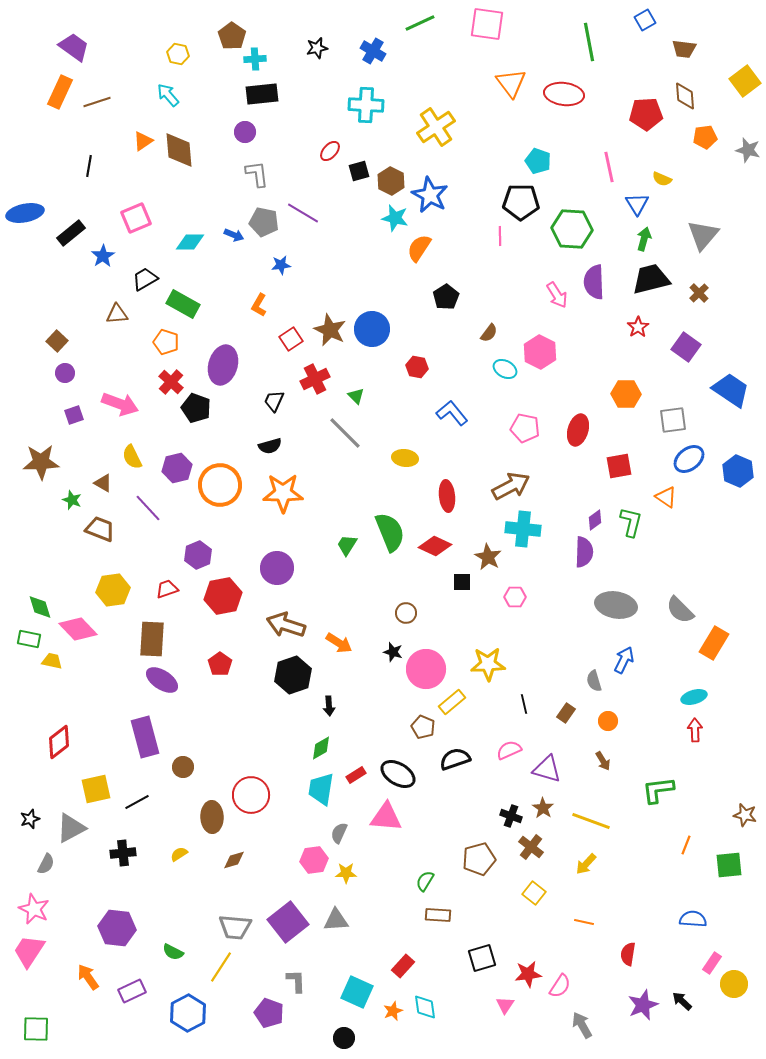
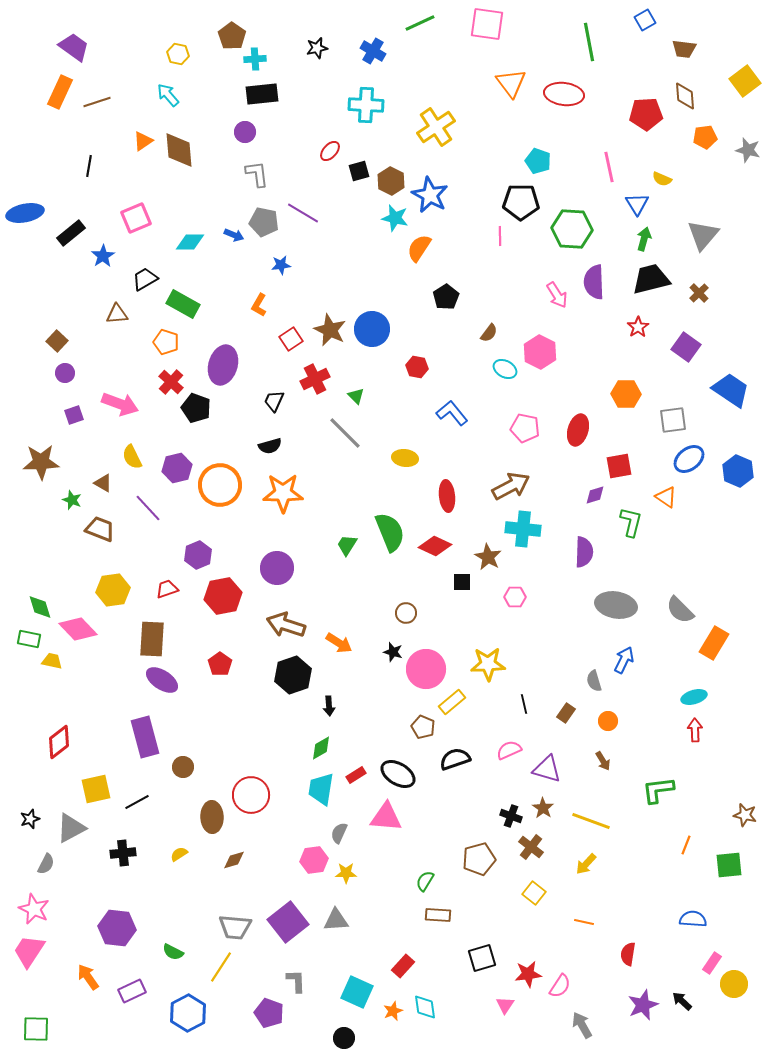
purple diamond at (595, 520): moved 25 px up; rotated 20 degrees clockwise
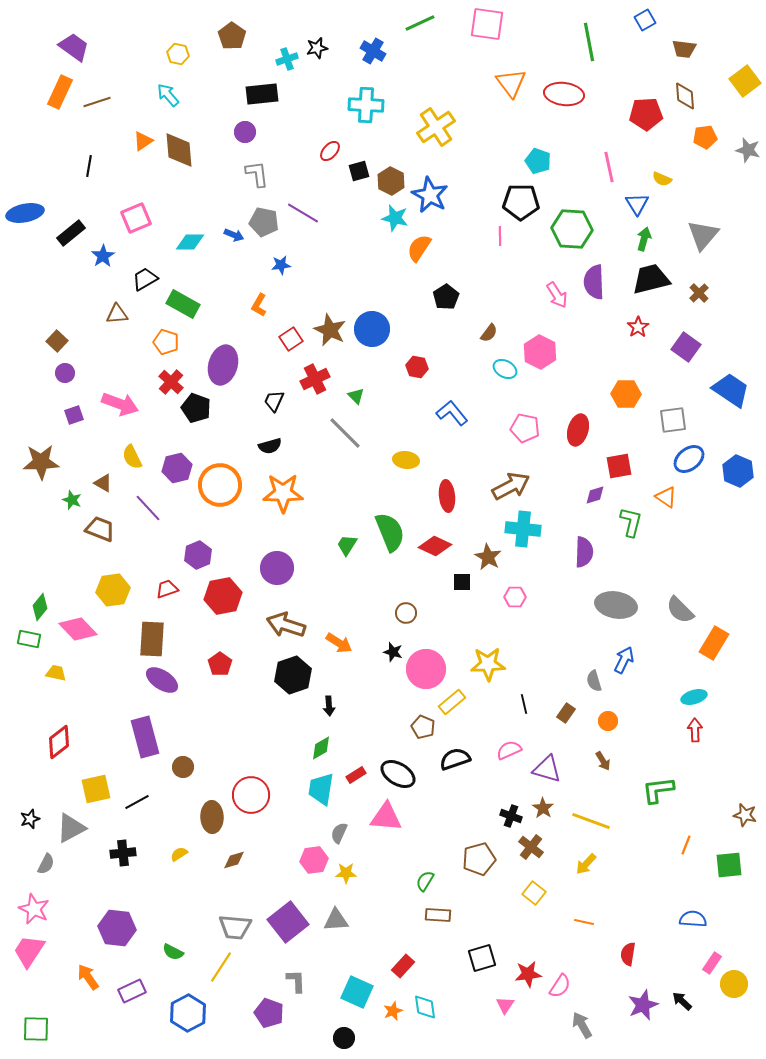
cyan cross at (255, 59): moved 32 px right; rotated 15 degrees counterclockwise
yellow ellipse at (405, 458): moved 1 px right, 2 px down
green diamond at (40, 607): rotated 56 degrees clockwise
yellow trapezoid at (52, 661): moved 4 px right, 12 px down
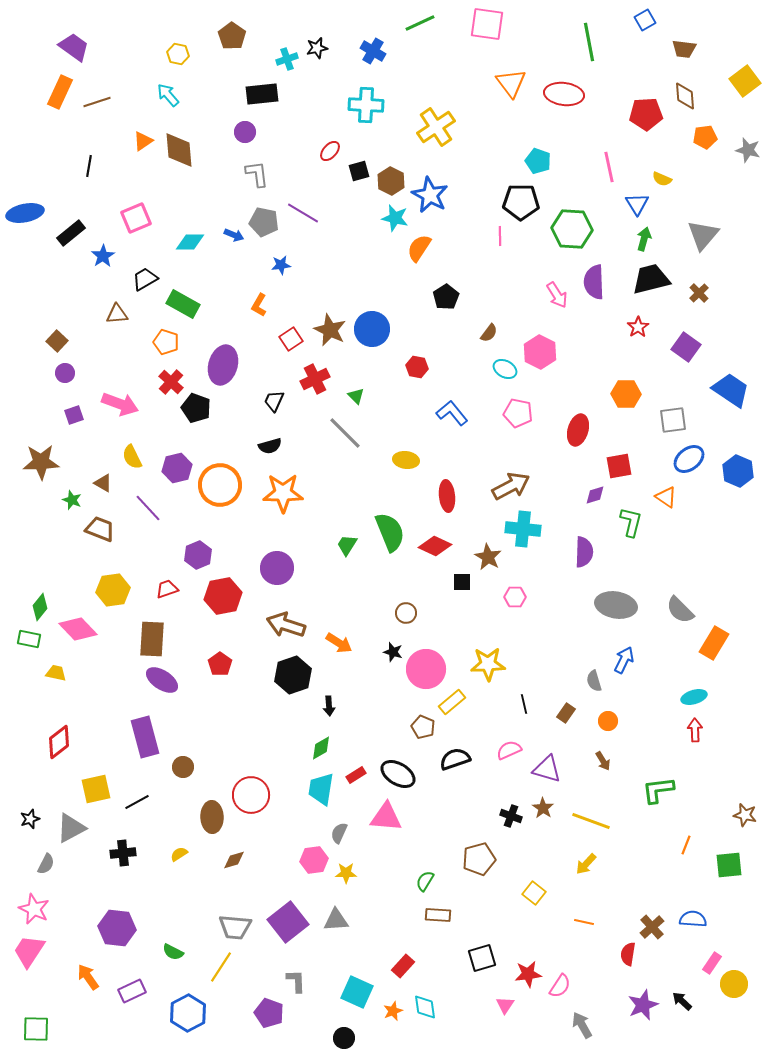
pink pentagon at (525, 428): moved 7 px left, 15 px up
brown cross at (531, 847): moved 121 px right, 80 px down; rotated 10 degrees clockwise
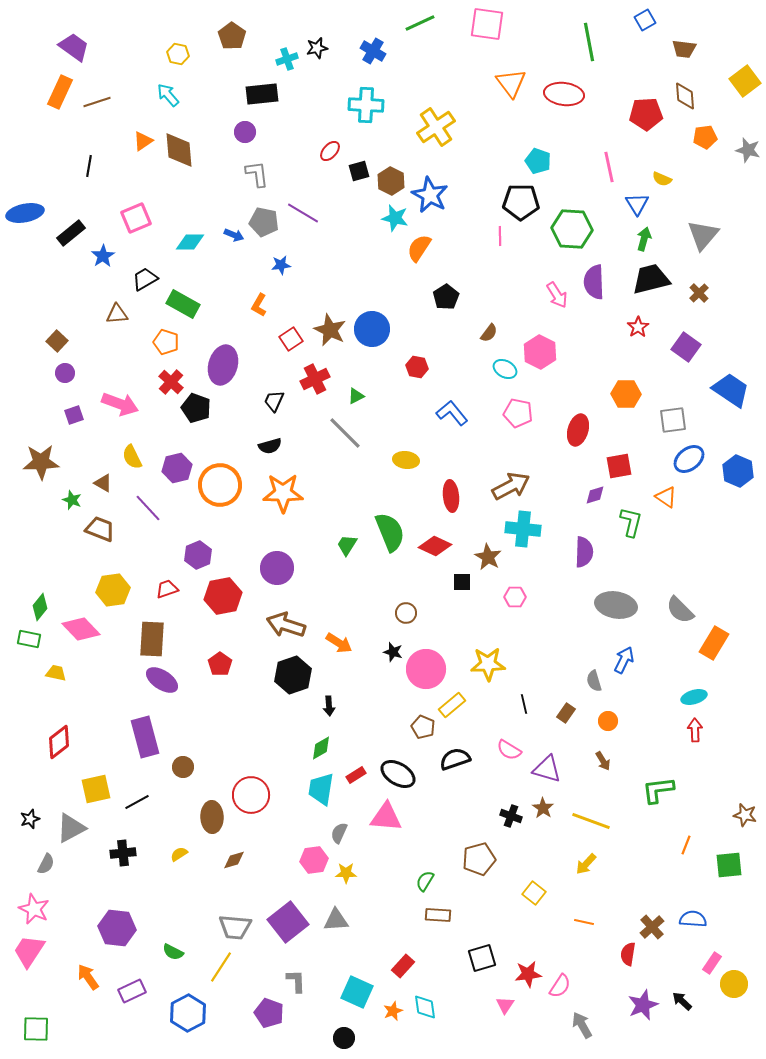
green triangle at (356, 396): rotated 48 degrees clockwise
red ellipse at (447, 496): moved 4 px right
pink diamond at (78, 629): moved 3 px right
yellow rectangle at (452, 702): moved 3 px down
pink semicircle at (509, 750): rotated 125 degrees counterclockwise
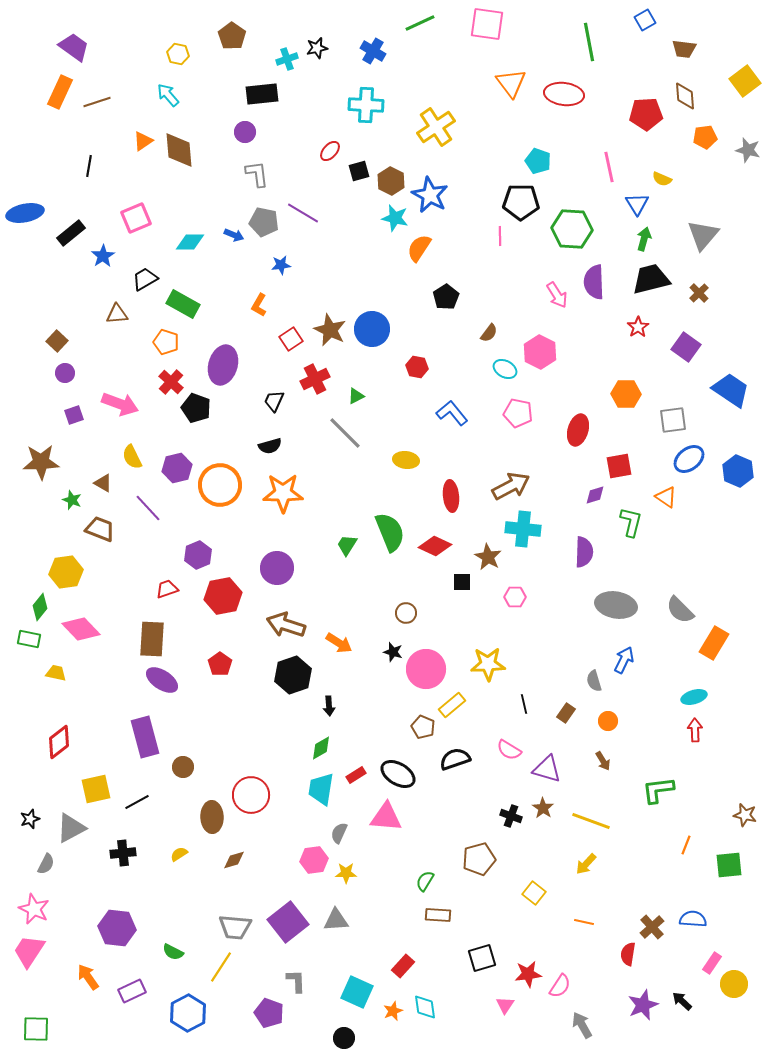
yellow hexagon at (113, 590): moved 47 px left, 18 px up
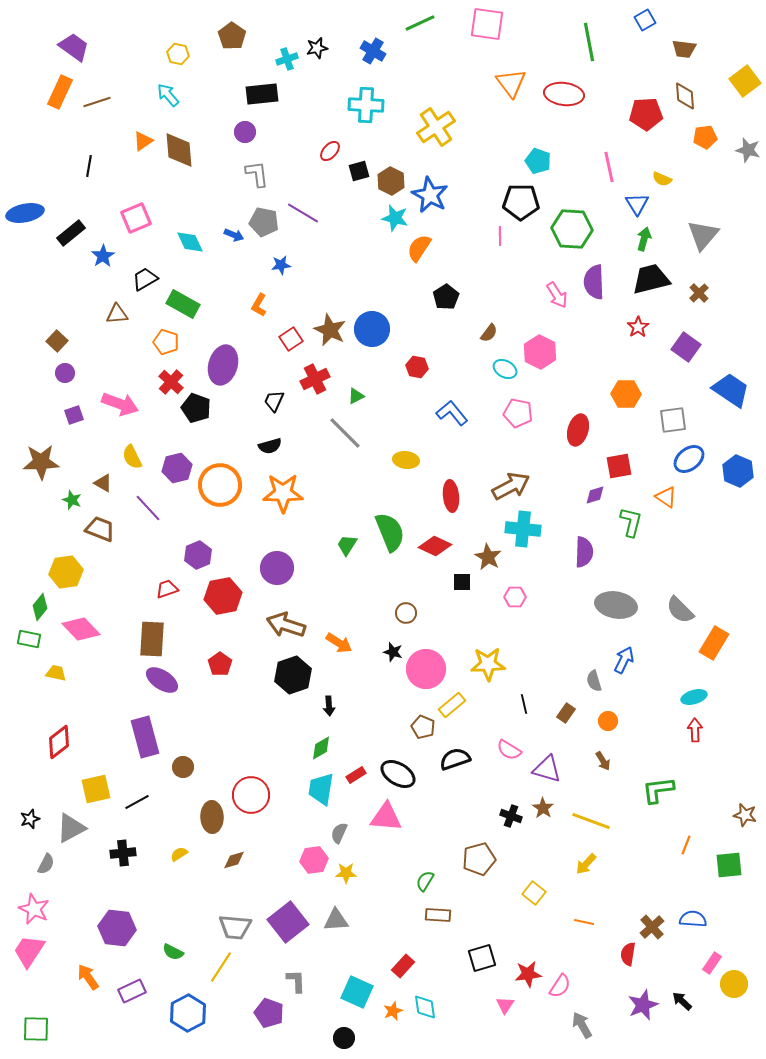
cyan diamond at (190, 242): rotated 64 degrees clockwise
